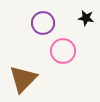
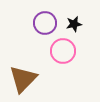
black star: moved 12 px left, 6 px down; rotated 21 degrees counterclockwise
purple circle: moved 2 px right
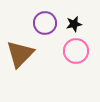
pink circle: moved 13 px right
brown triangle: moved 3 px left, 25 px up
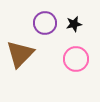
pink circle: moved 8 px down
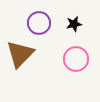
purple circle: moved 6 px left
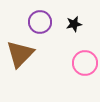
purple circle: moved 1 px right, 1 px up
pink circle: moved 9 px right, 4 px down
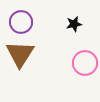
purple circle: moved 19 px left
brown triangle: rotated 12 degrees counterclockwise
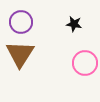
black star: rotated 21 degrees clockwise
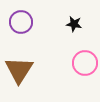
brown triangle: moved 1 px left, 16 px down
